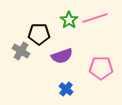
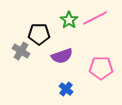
pink line: rotated 10 degrees counterclockwise
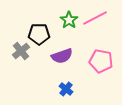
gray cross: rotated 18 degrees clockwise
pink pentagon: moved 7 px up; rotated 10 degrees clockwise
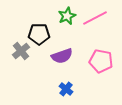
green star: moved 2 px left, 4 px up; rotated 12 degrees clockwise
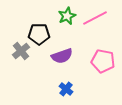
pink pentagon: moved 2 px right
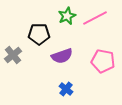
gray cross: moved 8 px left, 4 px down
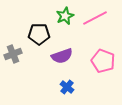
green star: moved 2 px left
gray cross: moved 1 px up; rotated 18 degrees clockwise
pink pentagon: rotated 10 degrees clockwise
blue cross: moved 1 px right, 2 px up
